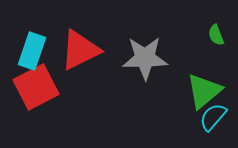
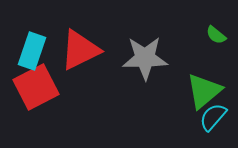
green semicircle: rotated 30 degrees counterclockwise
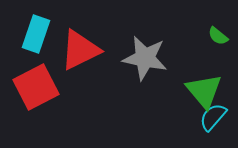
green semicircle: moved 2 px right, 1 px down
cyan rectangle: moved 4 px right, 17 px up
gray star: rotated 12 degrees clockwise
green triangle: rotated 30 degrees counterclockwise
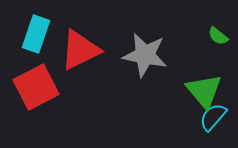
gray star: moved 3 px up
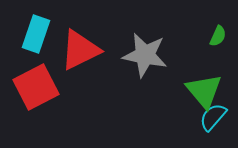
green semicircle: rotated 105 degrees counterclockwise
